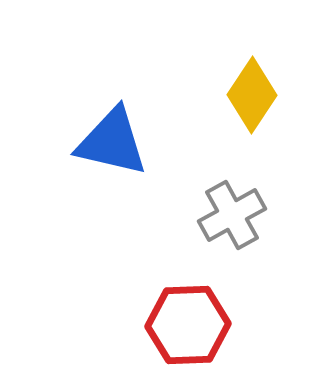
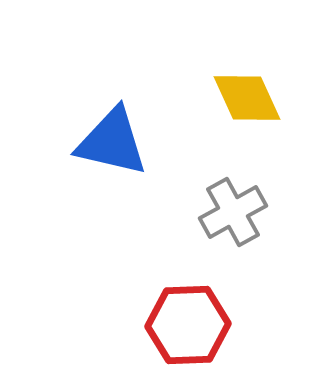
yellow diamond: moved 5 px left, 3 px down; rotated 58 degrees counterclockwise
gray cross: moved 1 px right, 3 px up
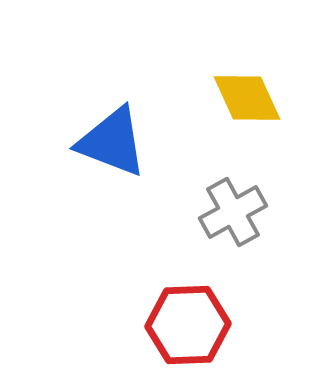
blue triangle: rotated 8 degrees clockwise
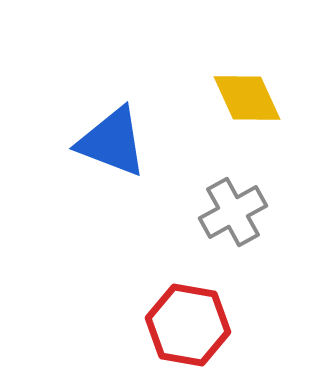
red hexagon: rotated 12 degrees clockwise
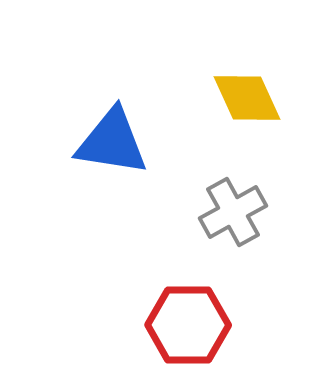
blue triangle: rotated 12 degrees counterclockwise
red hexagon: rotated 10 degrees counterclockwise
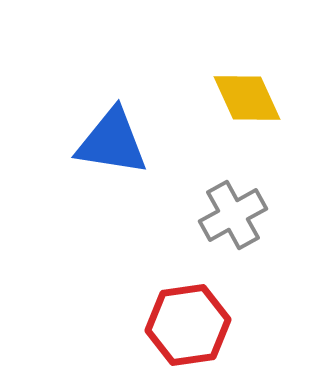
gray cross: moved 3 px down
red hexagon: rotated 8 degrees counterclockwise
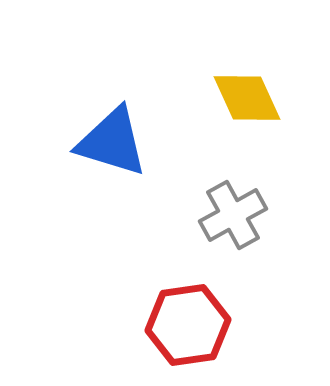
blue triangle: rotated 8 degrees clockwise
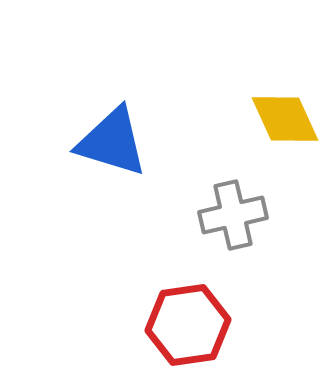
yellow diamond: moved 38 px right, 21 px down
gray cross: rotated 16 degrees clockwise
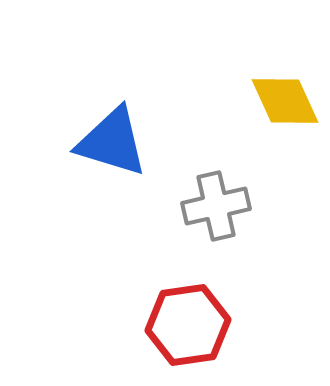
yellow diamond: moved 18 px up
gray cross: moved 17 px left, 9 px up
